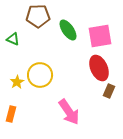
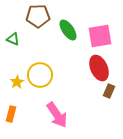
pink arrow: moved 12 px left, 3 px down
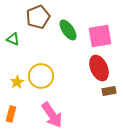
brown pentagon: moved 1 px down; rotated 20 degrees counterclockwise
yellow circle: moved 1 px right, 1 px down
brown rectangle: rotated 56 degrees clockwise
pink arrow: moved 5 px left
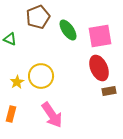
green triangle: moved 3 px left
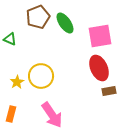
green ellipse: moved 3 px left, 7 px up
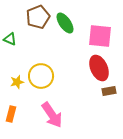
pink square: rotated 15 degrees clockwise
yellow star: rotated 16 degrees clockwise
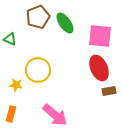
yellow circle: moved 3 px left, 6 px up
yellow star: moved 1 px left, 3 px down; rotated 24 degrees clockwise
pink arrow: moved 3 px right; rotated 16 degrees counterclockwise
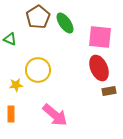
brown pentagon: rotated 10 degrees counterclockwise
pink square: moved 1 px down
yellow star: rotated 16 degrees counterclockwise
orange rectangle: rotated 14 degrees counterclockwise
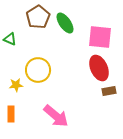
pink arrow: moved 1 px right, 1 px down
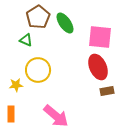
green triangle: moved 16 px right, 1 px down
red ellipse: moved 1 px left, 1 px up
brown rectangle: moved 2 px left
